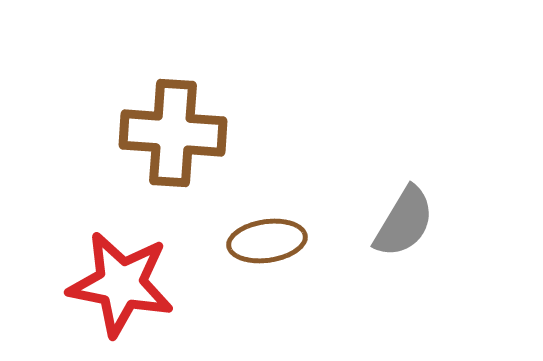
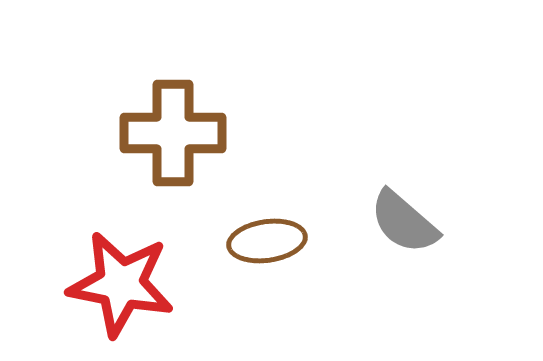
brown cross: rotated 4 degrees counterclockwise
gray semicircle: rotated 100 degrees clockwise
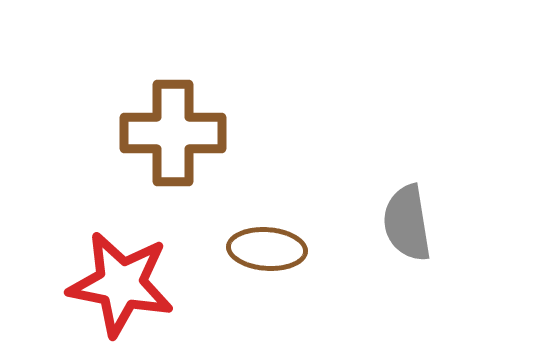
gray semicircle: moved 3 px right, 1 px down; rotated 40 degrees clockwise
brown ellipse: moved 8 px down; rotated 12 degrees clockwise
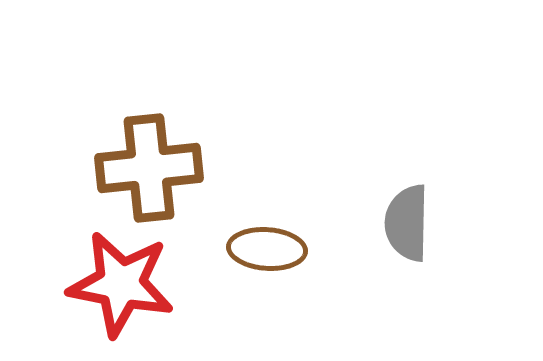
brown cross: moved 24 px left, 35 px down; rotated 6 degrees counterclockwise
gray semicircle: rotated 10 degrees clockwise
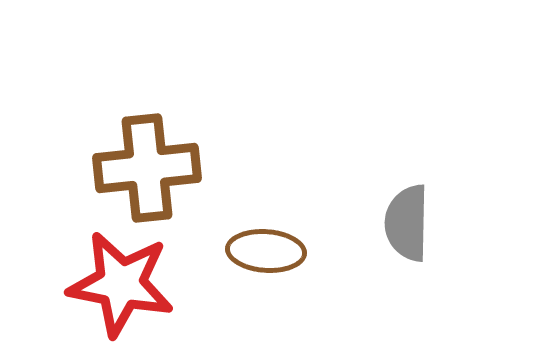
brown cross: moved 2 px left
brown ellipse: moved 1 px left, 2 px down
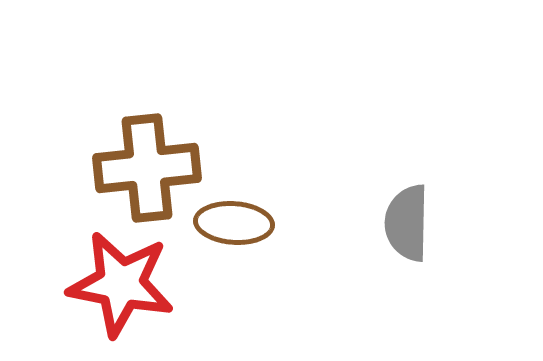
brown ellipse: moved 32 px left, 28 px up
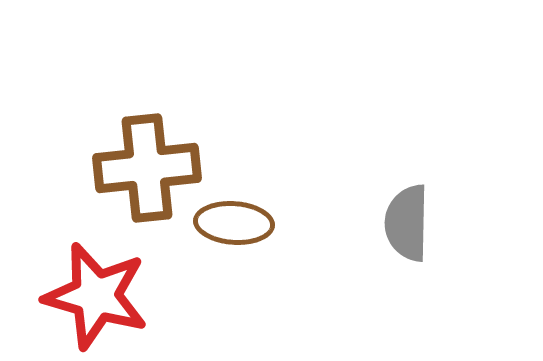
red star: moved 25 px left, 12 px down; rotated 5 degrees clockwise
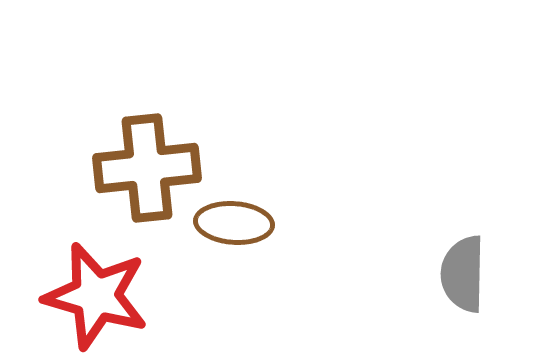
gray semicircle: moved 56 px right, 51 px down
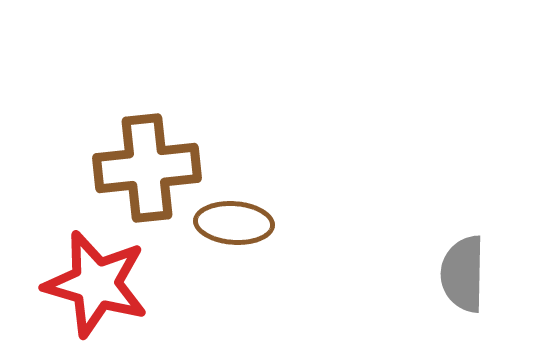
red star: moved 12 px up
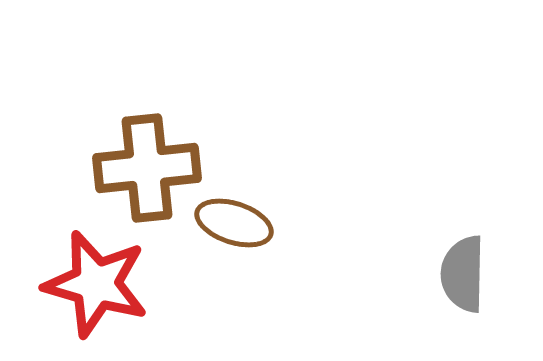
brown ellipse: rotated 14 degrees clockwise
